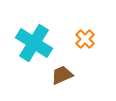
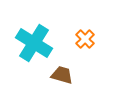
brown trapezoid: rotated 40 degrees clockwise
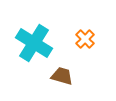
brown trapezoid: moved 1 px down
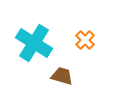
orange cross: moved 1 px down
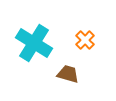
brown trapezoid: moved 6 px right, 2 px up
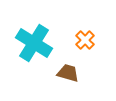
brown trapezoid: moved 1 px up
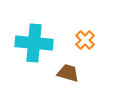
cyan cross: rotated 27 degrees counterclockwise
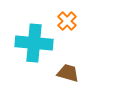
orange cross: moved 18 px left, 19 px up
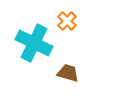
cyan cross: rotated 21 degrees clockwise
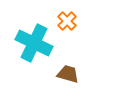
brown trapezoid: moved 1 px down
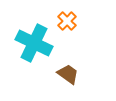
brown trapezoid: rotated 20 degrees clockwise
